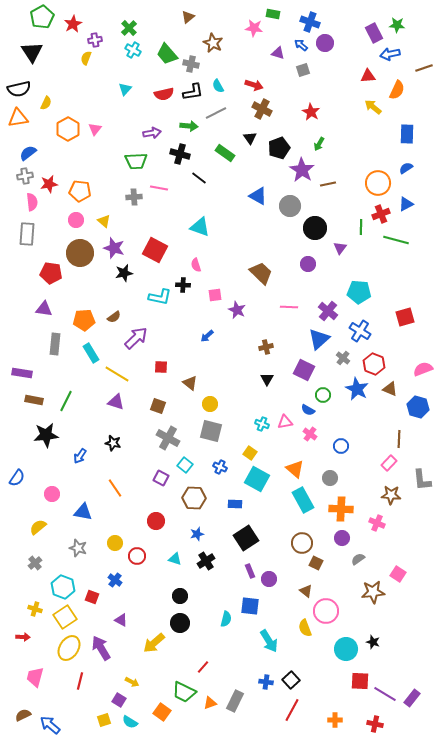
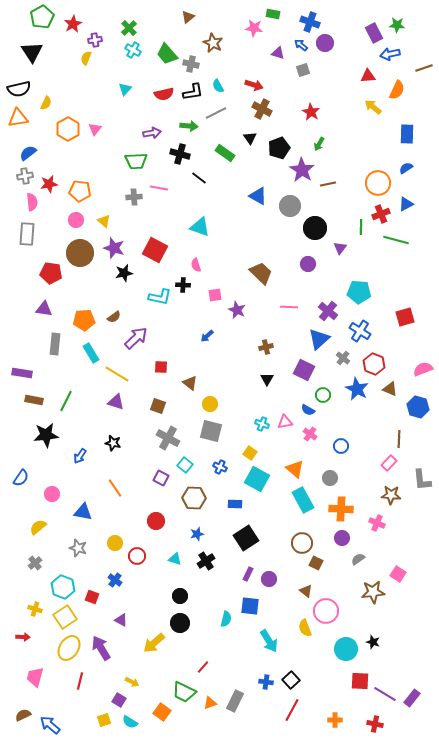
blue semicircle at (17, 478): moved 4 px right
purple rectangle at (250, 571): moved 2 px left, 3 px down; rotated 48 degrees clockwise
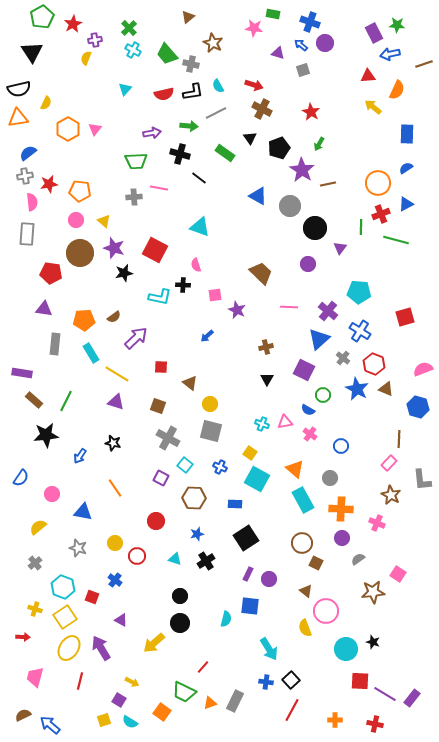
brown line at (424, 68): moved 4 px up
brown triangle at (390, 389): moved 4 px left
brown rectangle at (34, 400): rotated 30 degrees clockwise
brown star at (391, 495): rotated 24 degrees clockwise
cyan arrow at (269, 641): moved 8 px down
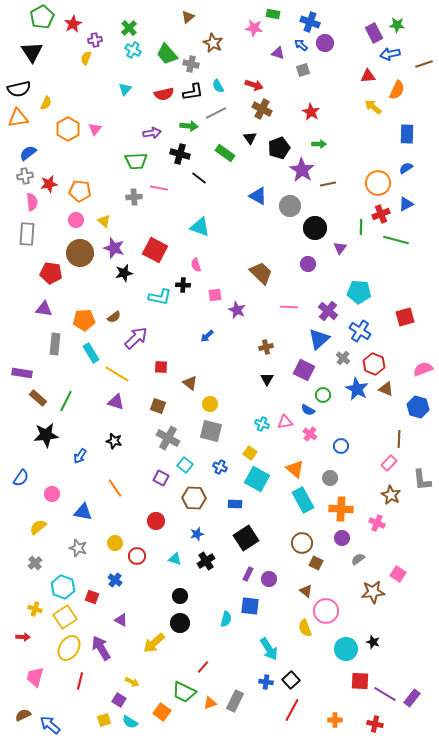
green arrow at (319, 144): rotated 120 degrees counterclockwise
brown rectangle at (34, 400): moved 4 px right, 2 px up
black star at (113, 443): moved 1 px right, 2 px up
